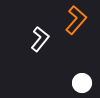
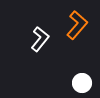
orange L-shape: moved 1 px right, 5 px down
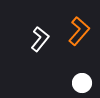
orange L-shape: moved 2 px right, 6 px down
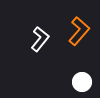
white circle: moved 1 px up
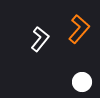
orange L-shape: moved 2 px up
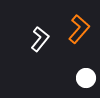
white circle: moved 4 px right, 4 px up
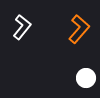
white L-shape: moved 18 px left, 12 px up
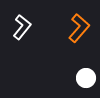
orange L-shape: moved 1 px up
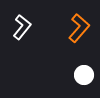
white circle: moved 2 px left, 3 px up
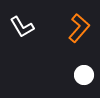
white L-shape: rotated 110 degrees clockwise
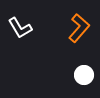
white L-shape: moved 2 px left, 1 px down
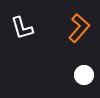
white L-shape: moved 2 px right; rotated 15 degrees clockwise
